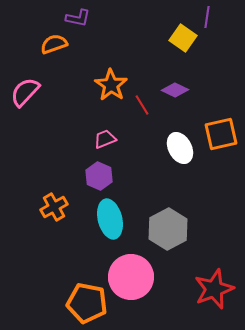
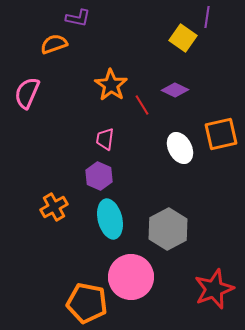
pink semicircle: moved 2 px right, 1 px down; rotated 20 degrees counterclockwise
pink trapezoid: rotated 60 degrees counterclockwise
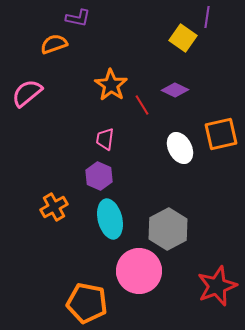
pink semicircle: rotated 28 degrees clockwise
pink circle: moved 8 px right, 6 px up
red star: moved 3 px right, 3 px up
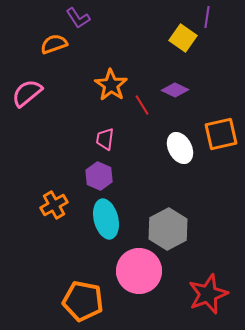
purple L-shape: rotated 45 degrees clockwise
orange cross: moved 2 px up
cyan ellipse: moved 4 px left
red star: moved 9 px left, 8 px down
orange pentagon: moved 4 px left, 2 px up
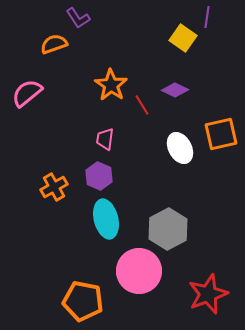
orange cross: moved 18 px up
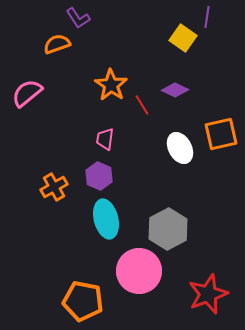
orange semicircle: moved 3 px right
